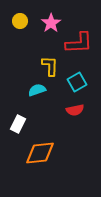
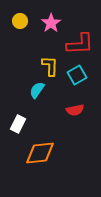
red L-shape: moved 1 px right, 1 px down
cyan square: moved 7 px up
cyan semicircle: rotated 36 degrees counterclockwise
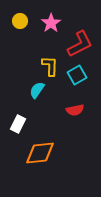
red L-shape: rotated 24 degrees counterclockwise
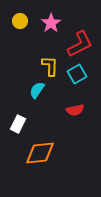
cyan square: moved 1 px up
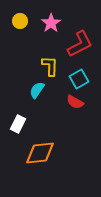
cyan square: moved 2 px right, 5 px down
red semicircle: moved 8 px up; rotated 42 degrees clockwise
